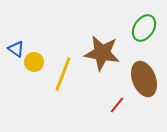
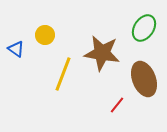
yellow circle: moved 11 px right, 27 px up
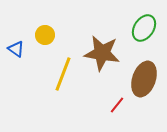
brown ellipse: rotated 40 degrees clockwise
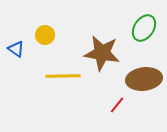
yellow line: moved 2 px down; rotated 68 degrees clockwise
brown ellipse: rotated 64 degrees clockwise
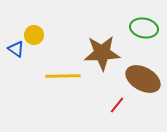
green ellipse: rotated 68 degrees clockwise
yellow circle: moved 11 px left
brown star: rotated 12 degrees counterclockwise
brown ellipse: moved 1 px left; rotated 36 degrees clockwise
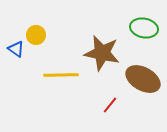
yellow circle: moved 2 px right
brown star: rotated 15 degrees clockwise
yellow line: moved 2 px left, 1 px up
red line: moved 7 px left
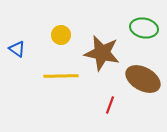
yellow circle: moved 25 px right
blue triangle: moved 1 px right
yellow line: moved 1 px down
red line: rotated 18 degrees counterclockwise
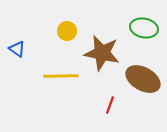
yellow circle: moved 6 px right, 4 px up
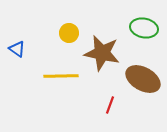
yellow circle: moved 2 px right, 2 px down
